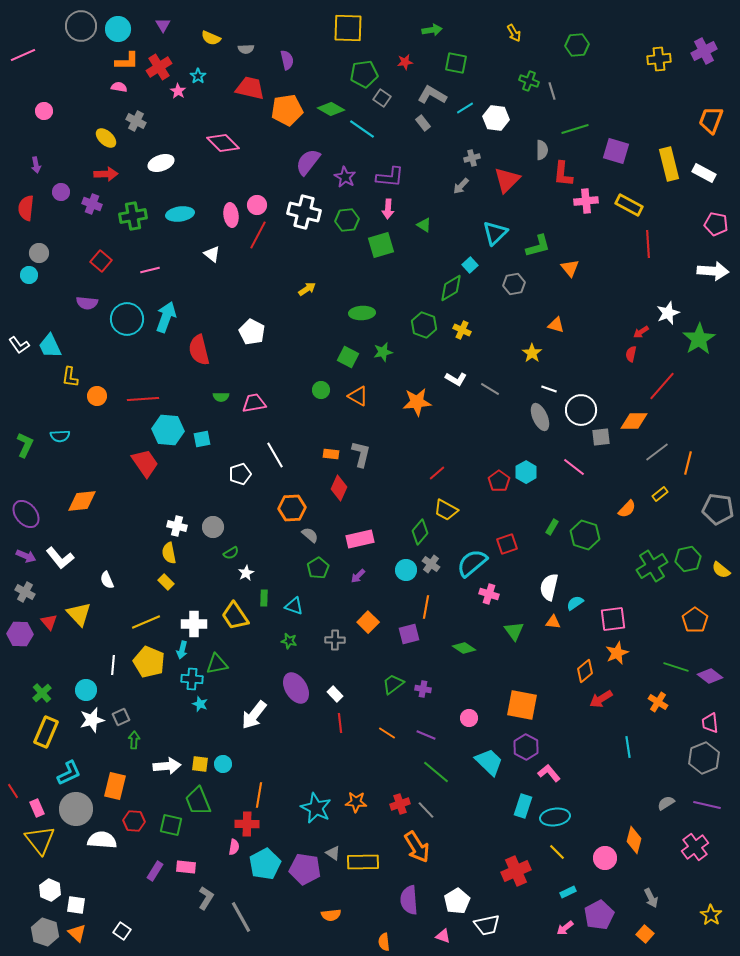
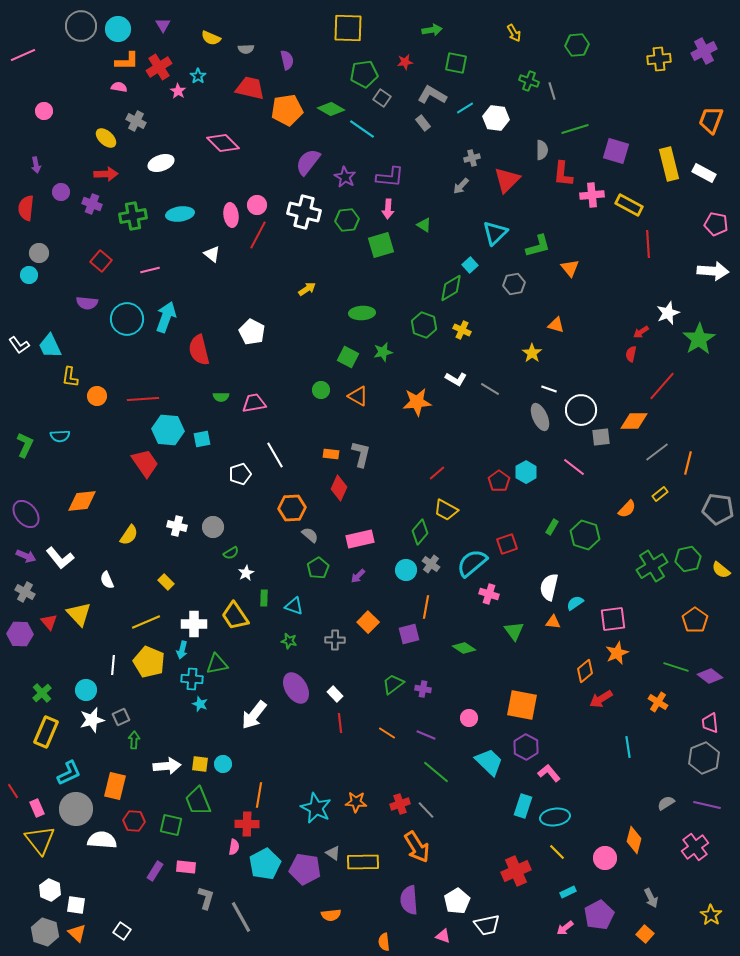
pink cross at (586, 201): moved 6 px right, 6 px up
yellow semicircle at (169, 553): moved 40 px left, 18 px up; rotated 135 degrees counterclockwise
gray L-shape at (206, 898): rotated 15 degrees counterclockwise
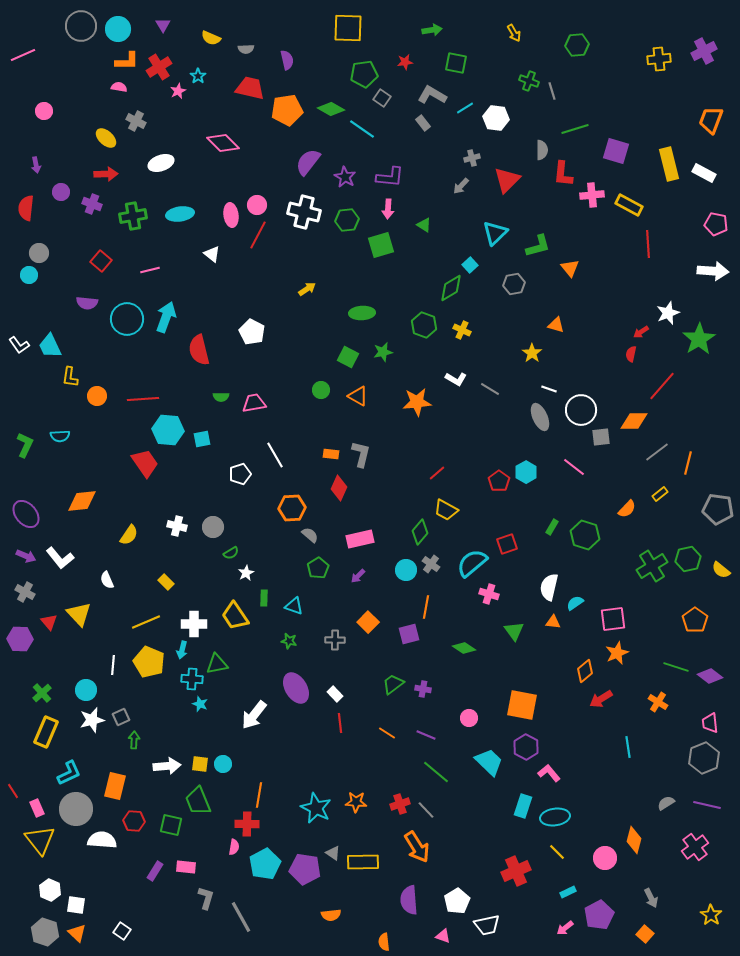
pink star at (178, 91): rotated 14 degrees clockwise
purple hexagon at (20, 634): moved 5 px down
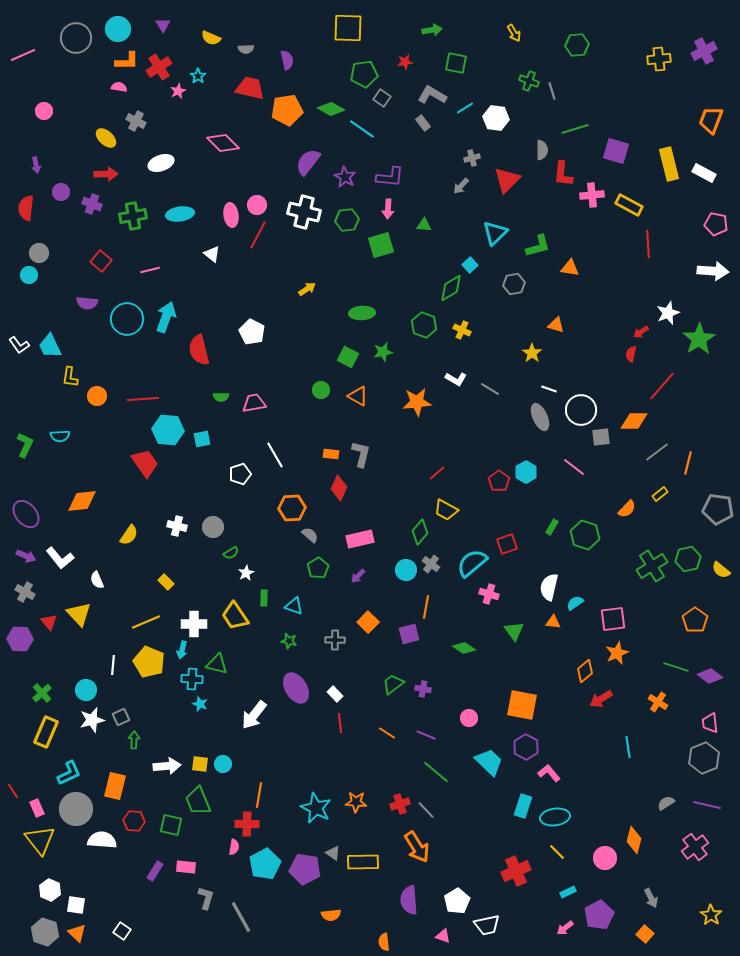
gray circle at (81, 26): moved 5 px left, 12 px down
green triangle at (424, 225): rotated 28 degrees counterclockwise
orange triangle at (570, 268): rotated 42 degrees counterclockwise
white semicircle at (107, 580): moved 10 px left
green triangle at (217, 664): rotated 25 degrees clockwise
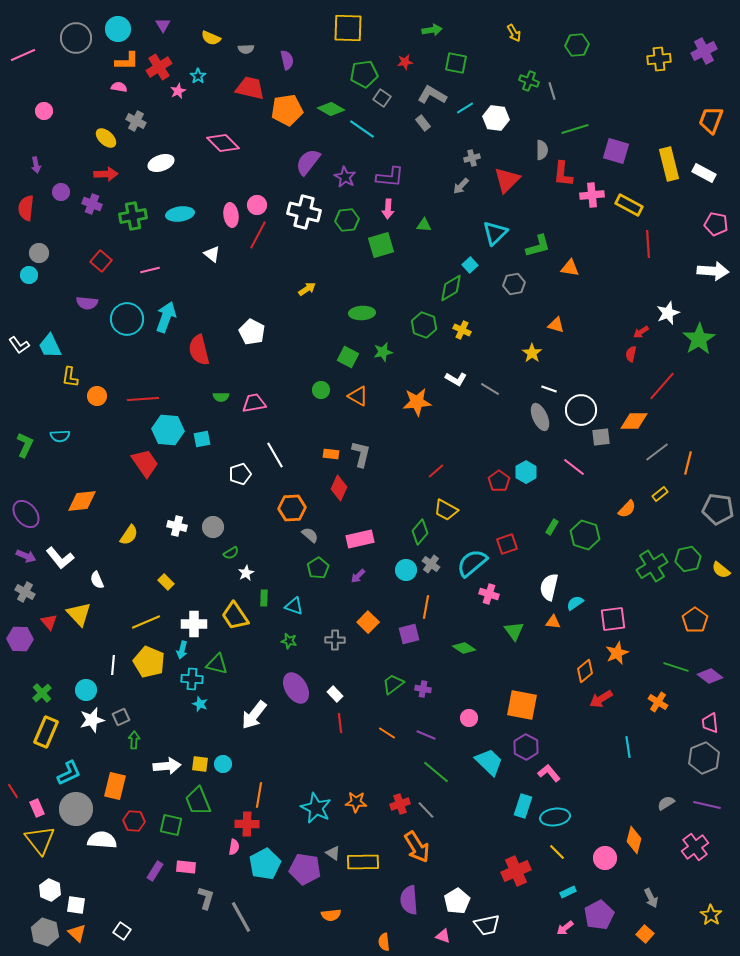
red line at (437, 473): moved 1 px left, 2 px up
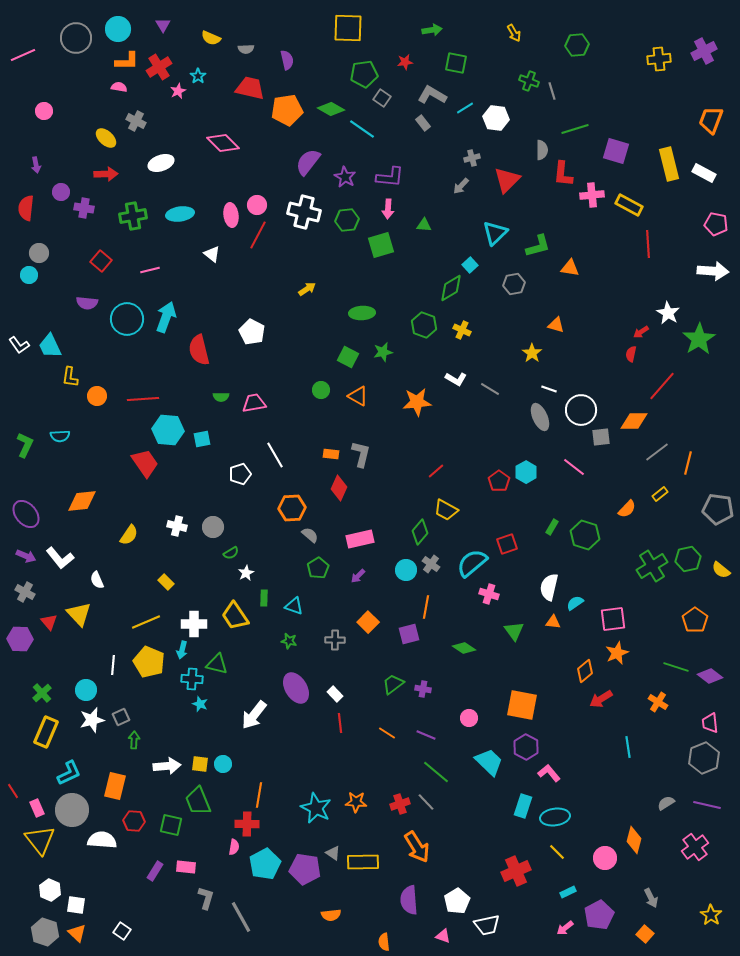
purple cross at (92, 204): moved 8 px left, 4 px down; rotated 12 degrees counterclockwise
white star at (668, 313): rotated 20 degrees counterclockwise
gray circle at (76, 809): moved 4 px left, 1 px down
gray line at (426, 810): moved 8 px up
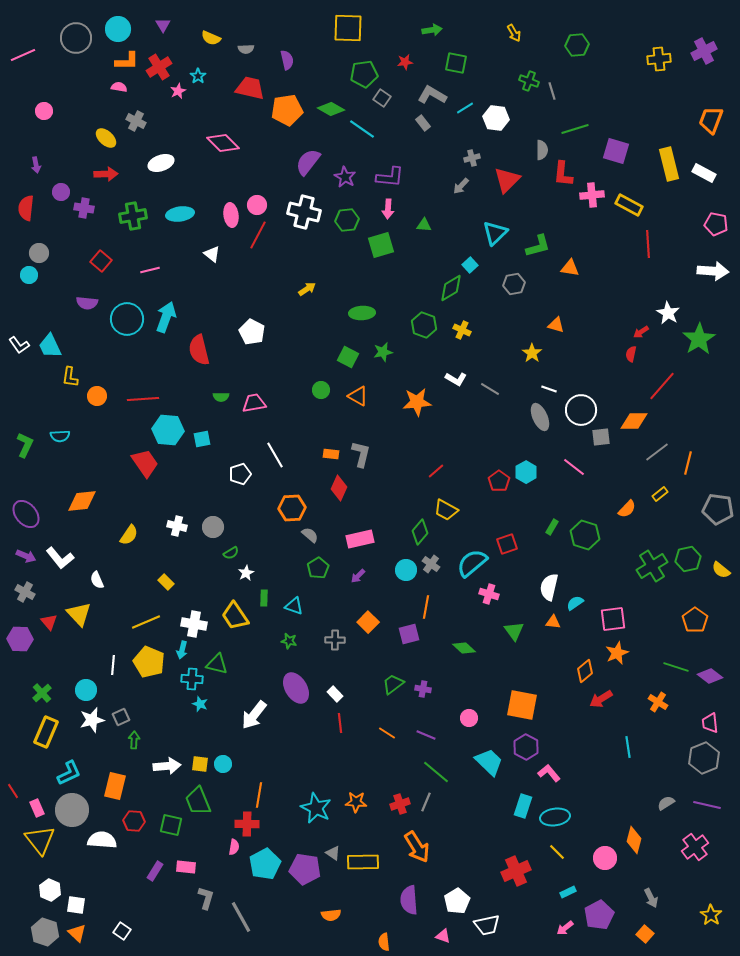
white cross at (194, 624): rotated 10 degrees clockwise
green diamond at (464, 648): rotated 10 degrees clockwise
gray line at (426, 802): rotated 66 degrees clockwise
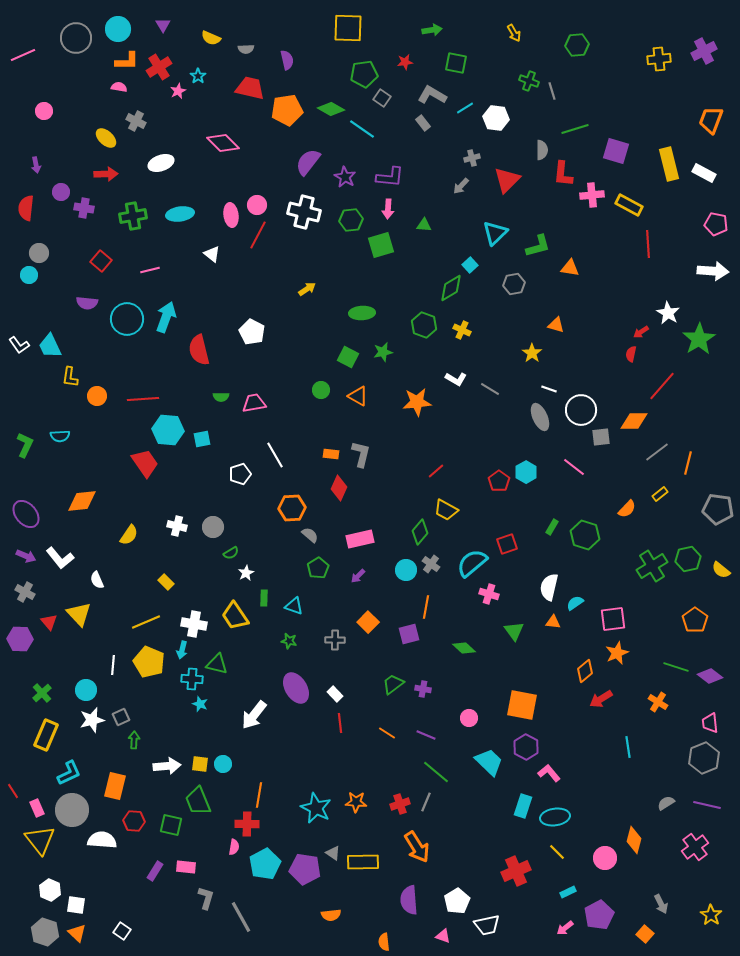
green hexagon at (347, 220): moved 4 px right
yellow rectangle at (46, 732): moved 3 px down
gray arrow at (651, 898): moved 10 px right, 6 px down
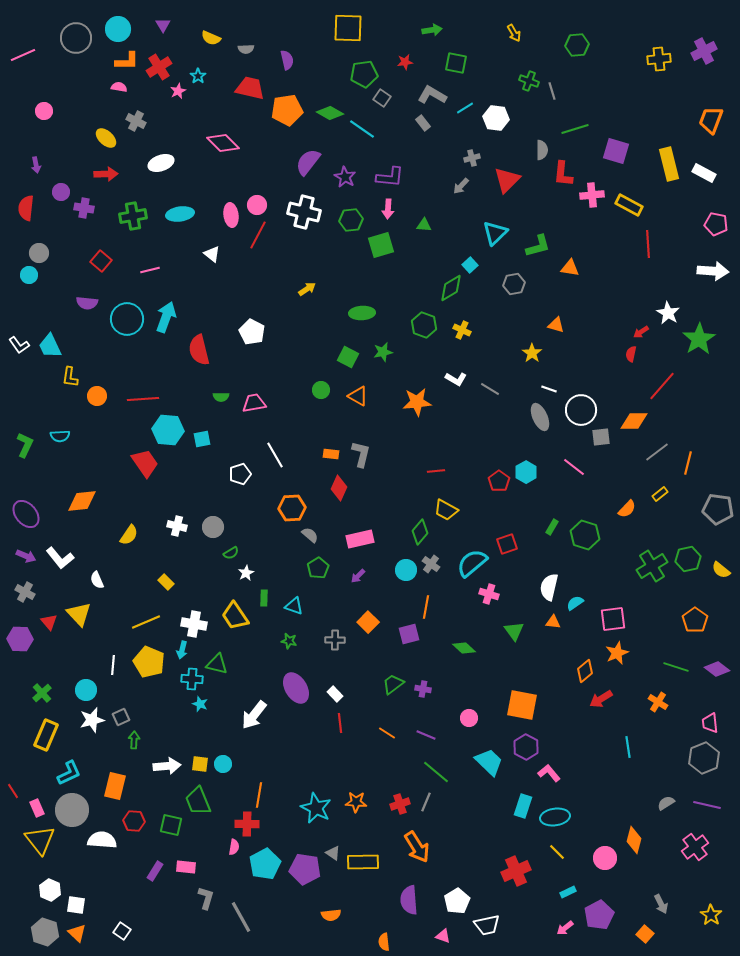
green diamond at (331, 109): moved 1 px left, 4 px down
red line at (436, 471): rotated 36 degrees clockwise
purple diamond at (710, 676): moved 7 px right, 7 px up
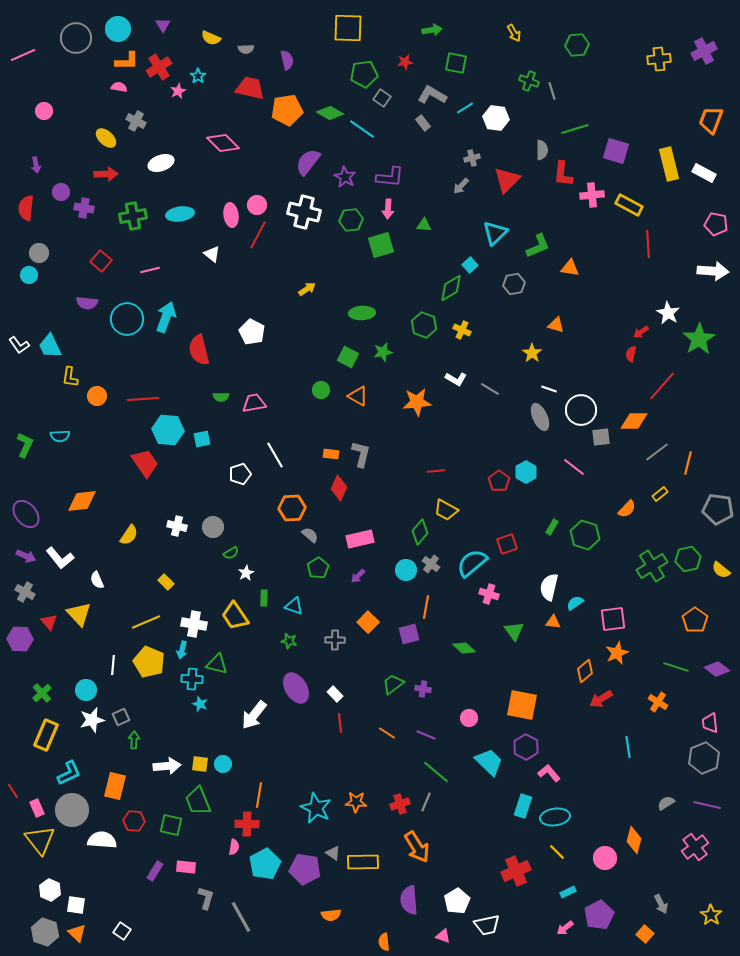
green L-shape at (538, 246): rotated 8 degrees counterclockwise
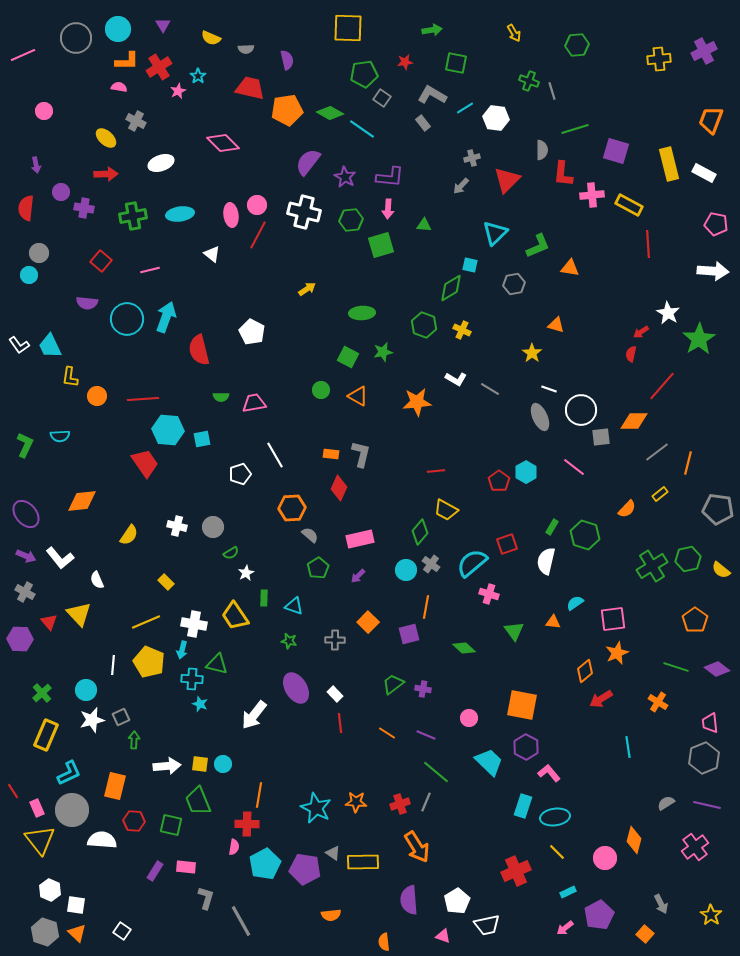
cyan square at (470, 265): rotated 35 degrees counterclockwise
white semicircle at (549, 587): moved 3 px left, 26 px up
gray line at (241, 917): moved 4 px down
